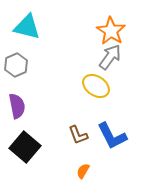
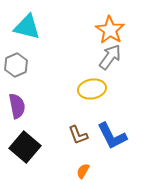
orange star: moved 1 px left, 1 px up
yellow ellipse: moved 4 px left, 3 px down; rotated 44 degrees counterclockwise
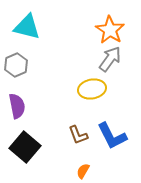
gray arrow: moved 2 px down
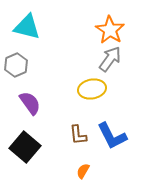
purple semicircle: moved 13 px right, 3 px up; rotated 25 degrees counterclockwise
brown L-shape: rotated 15 degrees clockwise
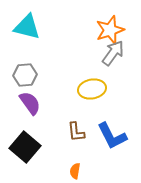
orange star: rotated 20 degrees clockwise
gray arrow: moved 3 px right, 6 px up
gray hexagon: moved 9 px right, 10 px down; rotated 20 degrees clockwise
brown L-shape: moved 2 px left, 3 px up
orange semicircle: moved 8 px left; rotated 21 degrees counterclockwise
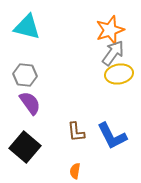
gray hexagon: rotated 10 degrees clockwise
yellow ellipse: moved 27 px right, 15 px up
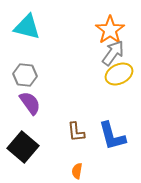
orange star: rotated 16 degrees counterclockwise
yellow ellipse: rotated 16 degrees counterclockwise
blue L-shape: rotated 12 degrees clockwise
black square: moved 2 px left
orange semicircle: moved 2 px right
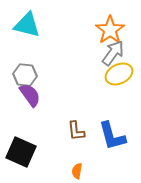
cyan triangle: moved 2 px up
purple semicircle: moved 8 px up
brown L-shape: moved 1 px up
black square: moved 2 px left, 5 px down; rotated 16 degrees counterclockwise
